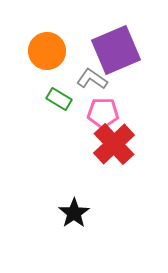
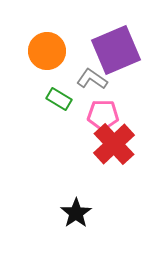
pink pentagon: moved 2 px down
black star: moved 2 px right
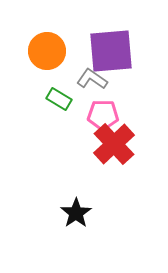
purple square: moved 5 px left, 1 px down; rotated 18 degrees clockwise
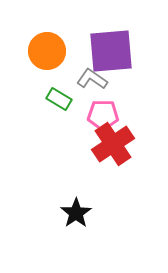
red cross: moved 1 px left; rotated 9 degrees clockwise
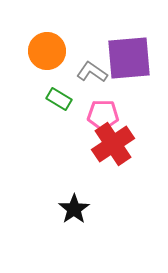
purple square: moved 18 px right, 7 px down
gray L-shape: moved 7 px up
black star: moved 2 px left, 4 px up
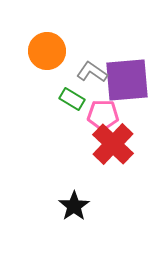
purple square: moved 2 px left, 22 px down
green rectangle: moved 13 px right
red cross: rotated 12 degrees counterclockwise
black star: moved 3 px up
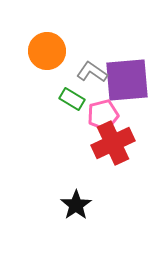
pink pentagon: rotated 16 degrees counterclockwise
red cross: moved 1 px up; rotated 21 degrees clockwise
black star: moved 2 px right, 1 px up
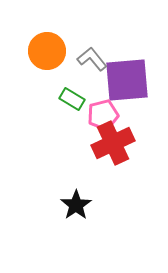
gray L-shape: moved 13 px up; rotated 16 degrees clockwise
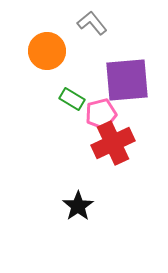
gray L-shape: moved 36 px up
pink pentagon: moved 2 px left, 1 px up
black star: moved 2 px right, 1 px down
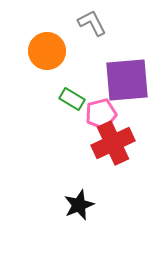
gray L-shape: rotated 12 degrees clockwise
black star: moved 1 px right, 1 px up; rotated 12 degrees clockwise
